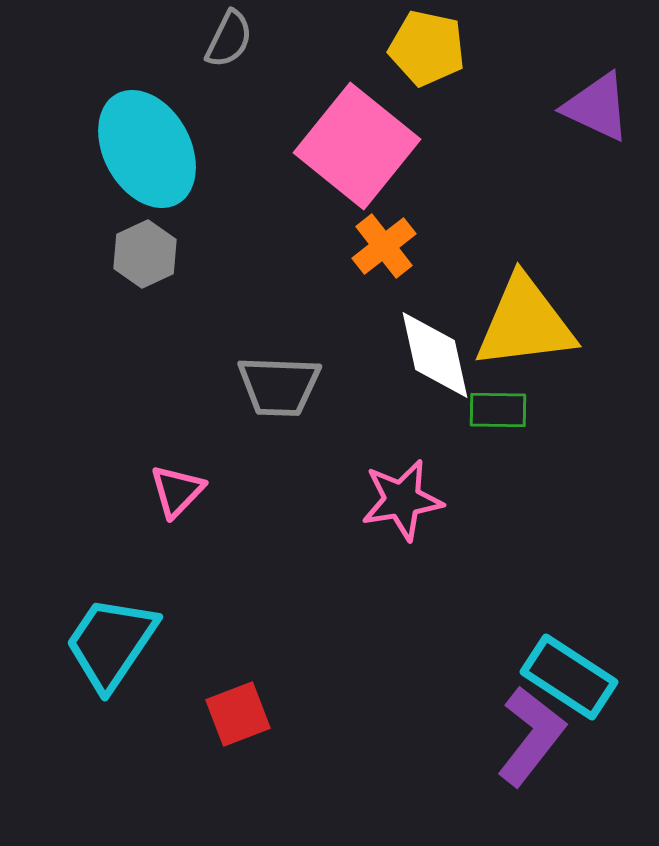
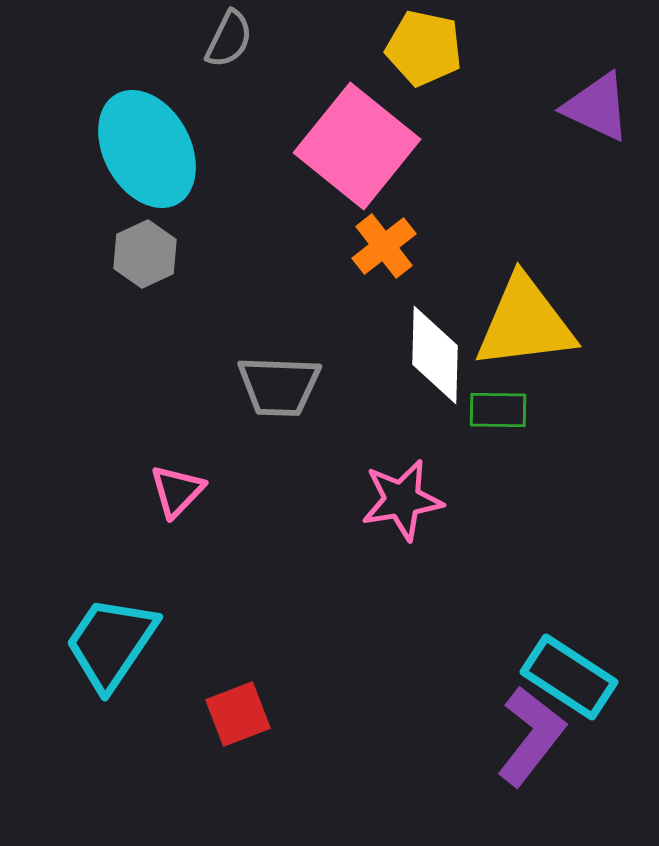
yellow pentagon: moved 3 px left
white diamond: rotated 14 degrees clockwise
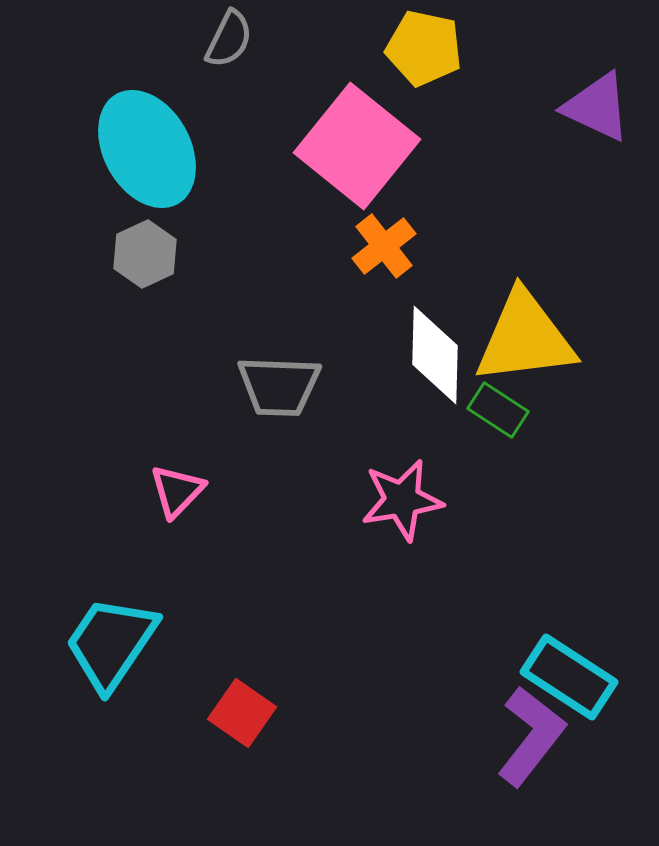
yellow triangle: moved 15 px down
green rectangle: rotated 32 degrees clockwise
red square: moved 4 px right, 1 px up; rotated 34 degrees counterclockwise
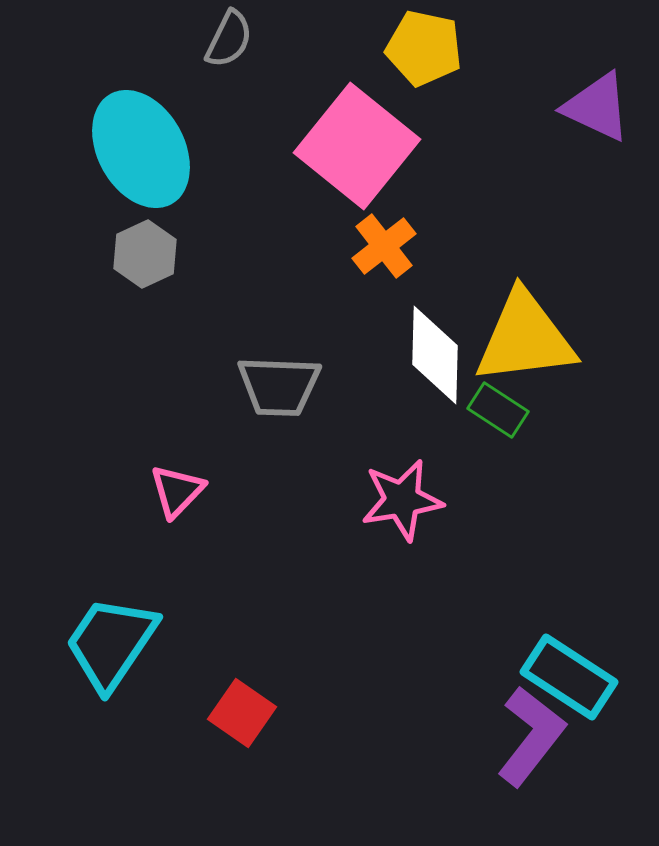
cyan ellipse: moved 6 px left
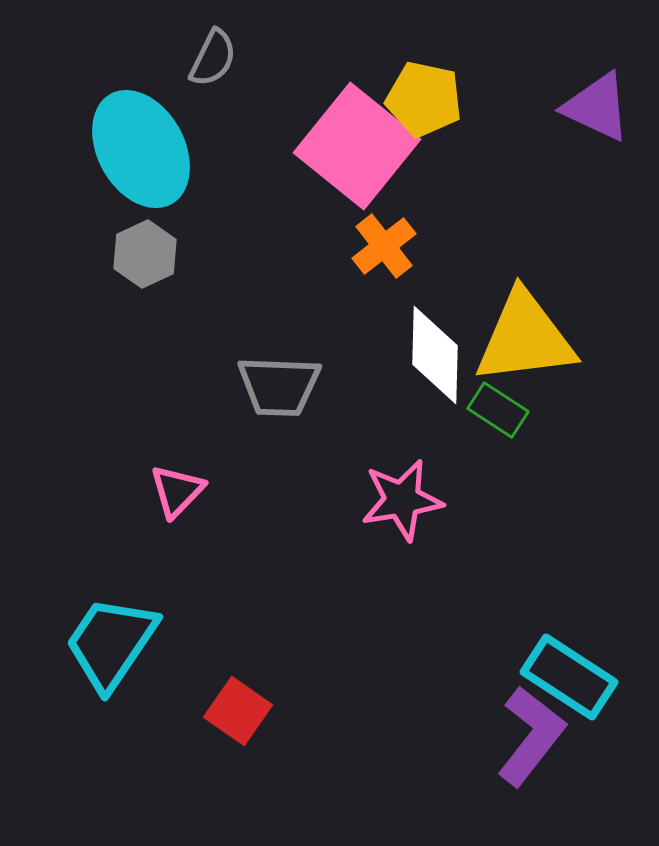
gray semicircle: moved 16 px left, 19 px down
yellow pentagon: moved 51 px down
red square: moved 4 px left, 2 px up
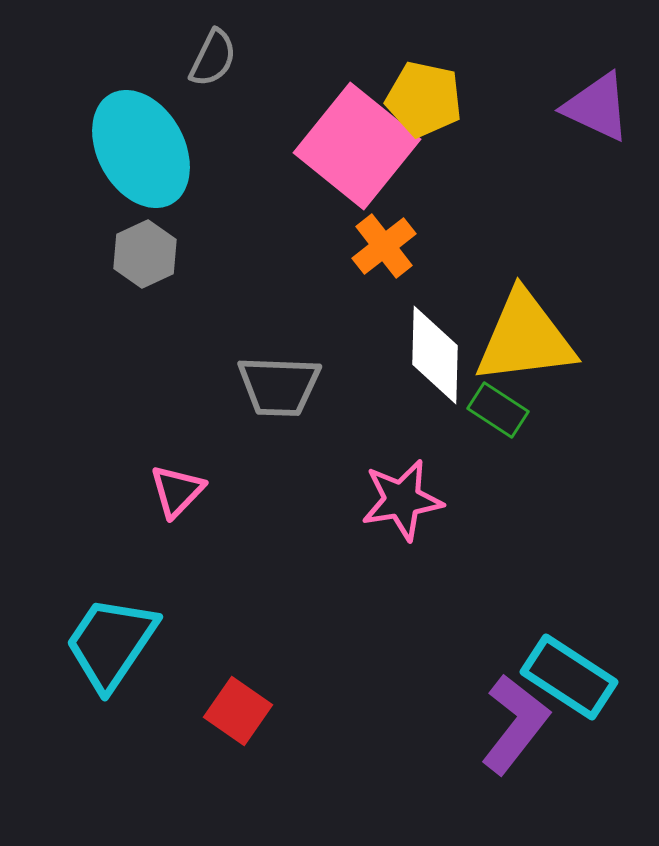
purple L-shape: moved 16 px left, 12 px up
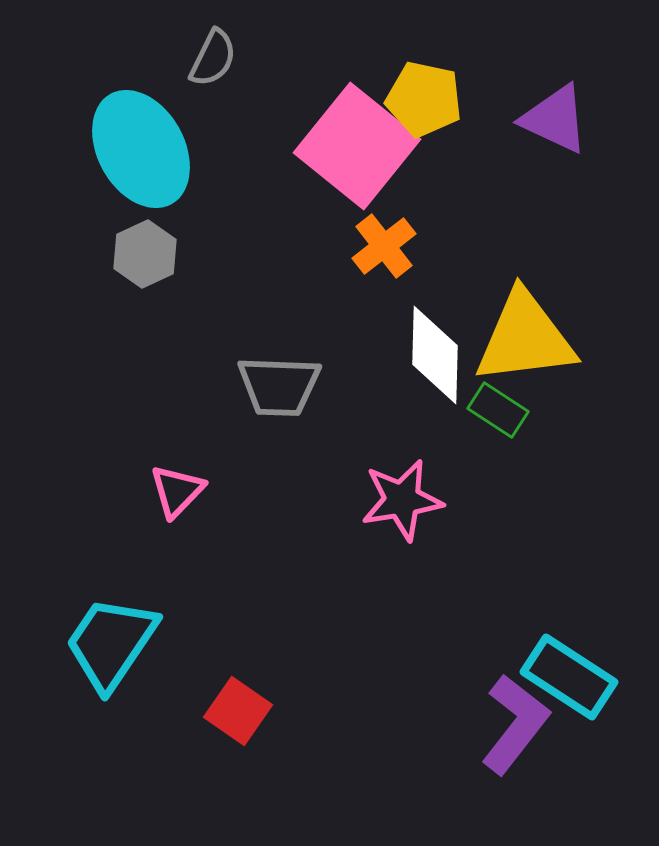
purple triangle: moved 42 px left, 12 px down
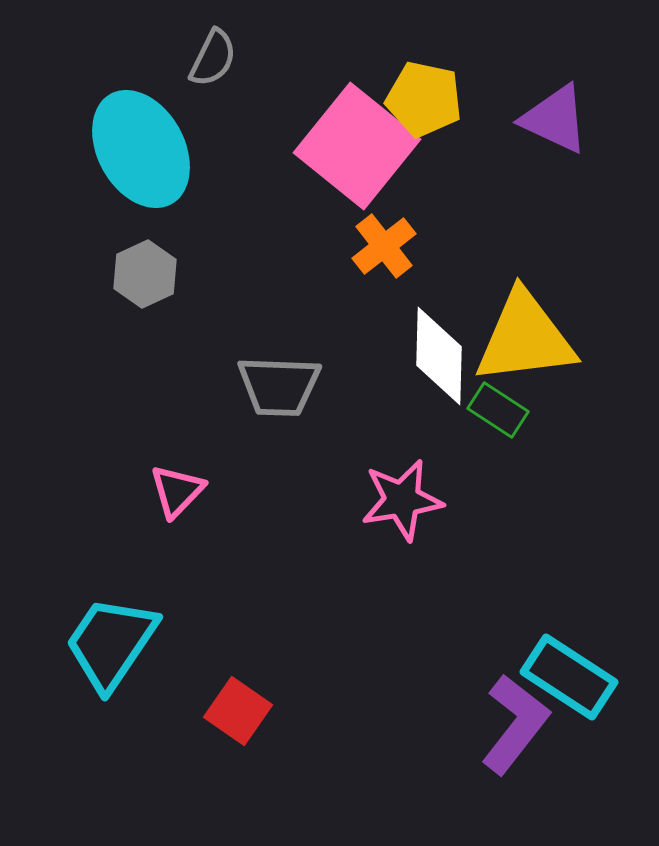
gray hexagon: moved 20 px down
white diamond: moved 4 px right, 1 px down
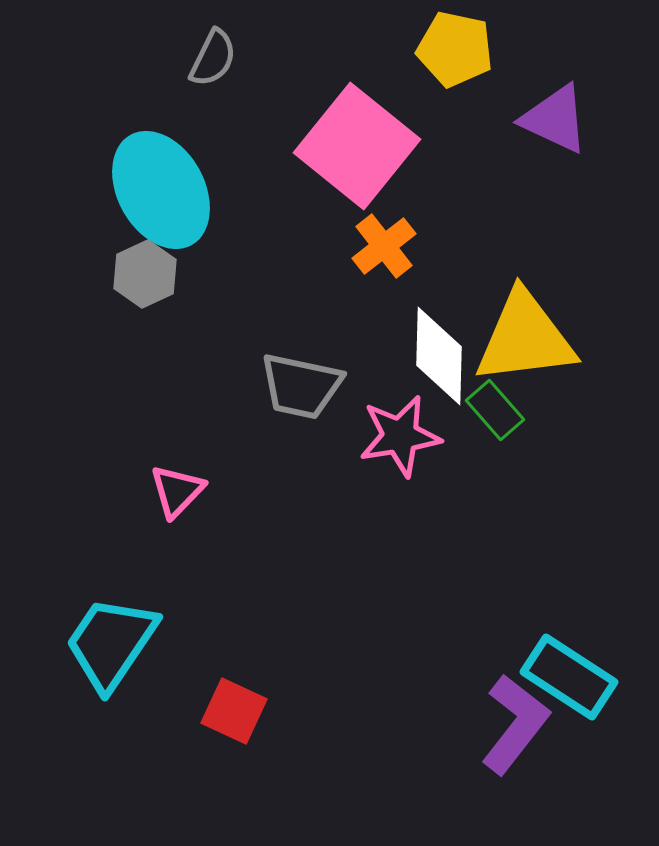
yellow pentagon: moved 31 px right, 50 px up
cyan ellipse: moved 20 px right, 41 px down
gray trapezoid: moved 22 px right; rotated 10 degrees clockwise
green rectangle: moved 3 px left; rotated 16 degrees clockwise
pink star: moved 2 px left, 64 px up
red square: moved 4 px left; rotated 10 degrees counterclockwise
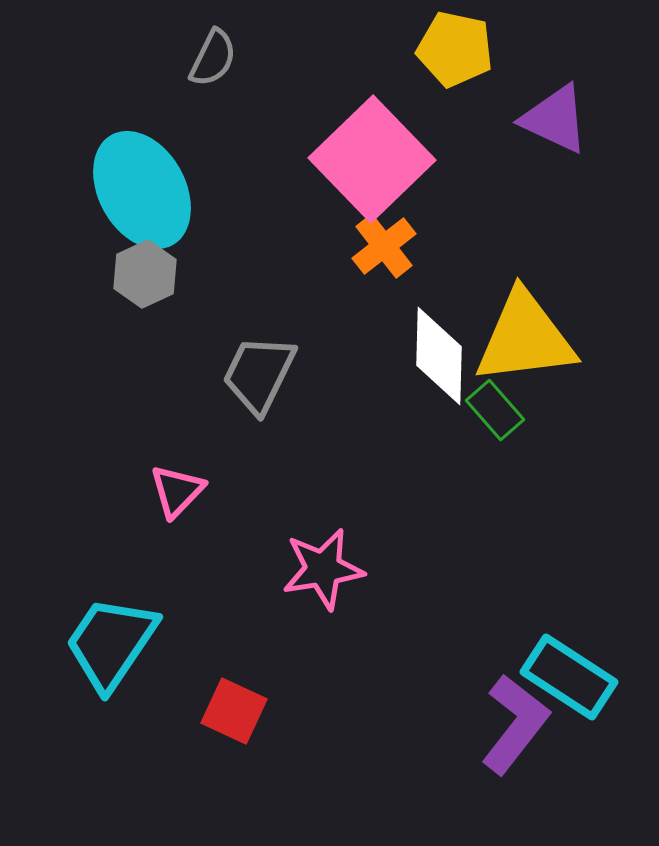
pink square: moved 15 px right, 13 px down; rotated 7 degrees clockwise
cyan ellipse: moved 19 px left
gray trapezoid: moved 42 px left, 12 px up; rotated 104 degrees clockwise
pink star: moved 77 px left, 133 px down
